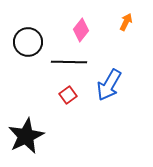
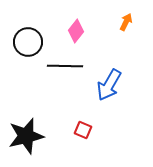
pink diamond: moved 5 px left, 1 px down
black line: moved 4 px left, 4 px down
red square: moved 15 px right, 35 px down; rotated 30 degrees counterclockwise
black star: rotated 12 degrees clockwise
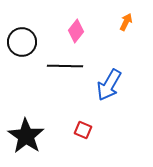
black circle: moved 6 px left
black star: rotated 24 degrees counterclockwise
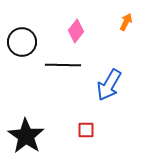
black line: moved 2 px left, 1 px up
red square: moved 3 px right; rotated 24 degrees counterclockwise
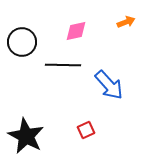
orange arrow: rotated 42 degrees clockwise
pink diamond: rotated 40 degrees clockwise
blue arrow: rotated 72 degrees counterclockwise
red square: rotated 24 degrees counterclockwise
black star: rotated 6 degrees counterclockwise
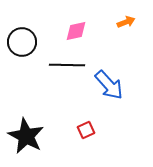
black line: moved 4 px right
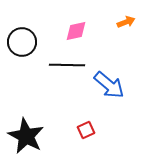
blue arrow: rotated 8 degrees counterclockwise
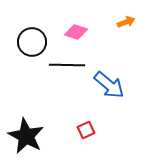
pink diamond: moved 1 px down; rotated 30 degrees clockwise
black circle: moved 10 px right
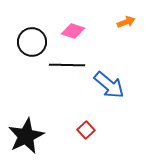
pink diamond: moved 3 px left, 1 px up
red square: rotated 18 degrees counterclockwise
black star: rotated 18 degrees clockwise
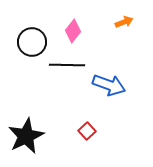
orange arrow: moved 2 px left
pink diamond: rotated 70 degrees counterclockwise
blue arrow: rotated 20 degrees counterclockwise
red square: moved 1 px right, 1 px down
